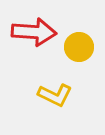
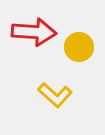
yellow L-shape: rotated 16 degrees clockwise
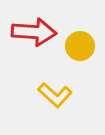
yellow circle: moved 1 px right, 1 px up
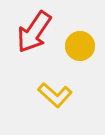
red arrow: rotated 120 degrees clockwise
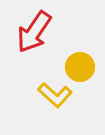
yellow circle: moved 21 px down
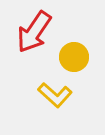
yellow circle: moved 6 px left, 10 px up
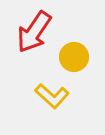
yellow L-shape: moved 3 px left, 1 px down
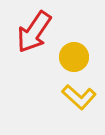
yellow L-shape: moved 27 px right, 1 px down
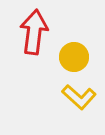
red arrow: rotated 153 degrees clockwise
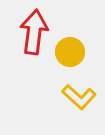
yellow circle: moved 4 px left, 5 px up
